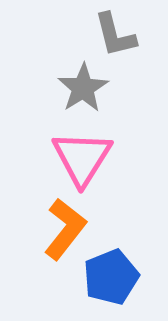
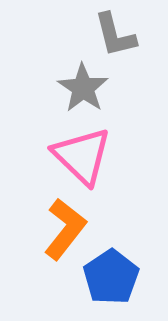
gray star: rotated 6 degrees counterclockwise
pink triangle: moved 2 px up; rotated 18 degrees counterclockwise
blue pentagon: rotated 12 degrees counterclockwise
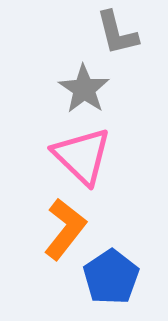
gray L-shape: moved 2 px right, 2 px up
gray star: moved 1 px right, 1 px down
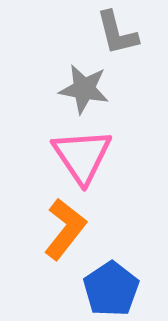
gray star: rotated 24 degrees counterclockwise
pink triangle: rotated 12 degrees clockwise
blue pentagon: moved 12 px down
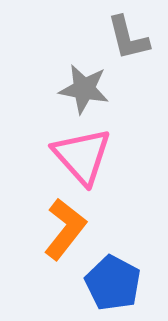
gray L-shape: moved 11 px right, 5 px down
pink triangle: rotated 8 degrees counterclockwise
blue pentagon: moved 2 px right, 6 px up; rotated 10 degrees counterclockwise
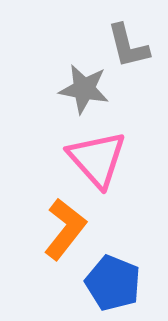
gray L-shape: moved 8 px down
pink triangle: moved 15 px right, 3 px down
blue pentagon: rotated 6 degrees counterclockwise
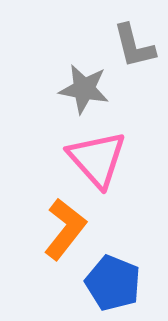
gray L-shape: moved 6 px right
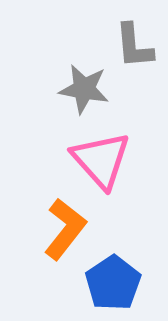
gray L-shape: rotated 9 degrees clockwise
pink triangle: moved 4 px right, 1 px down
blue pentagon: rotated 16 degrees clockwise
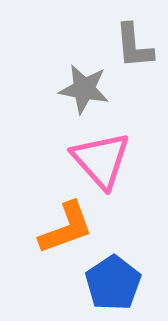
orange L-shape: moved 1 px right, 1 px up; rotated 32 degrees clockwise
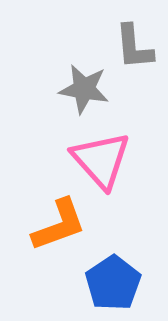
gray L-shape: moved 1 px down
orange L-shape: moved 7 px left, 3 px up
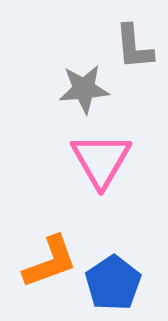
gray star: rotated 15 degrees counterclockwise
pink triangle: rotated 12 degrees clockwise
orange L-shape: moved 9 px left, 37 px down
